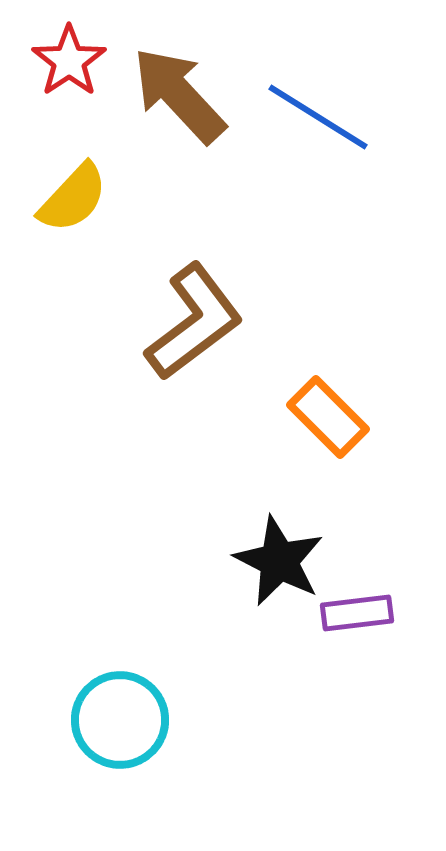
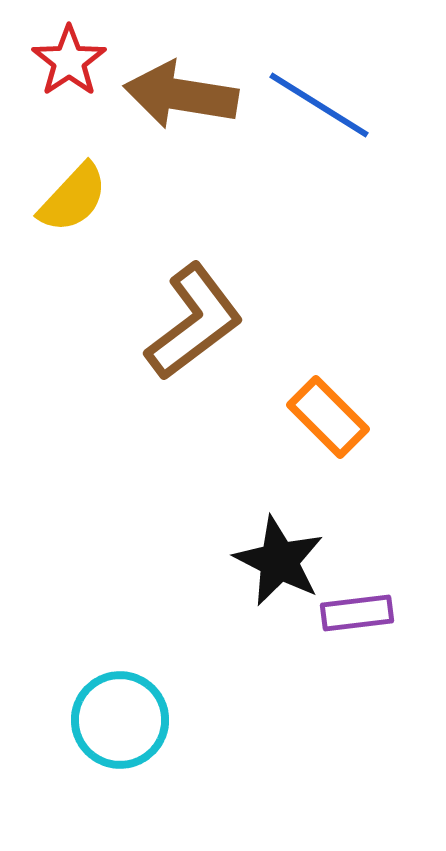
brown arrow: moved 2 px right; rotated 38 degrees counterclockwise
blue line: moved 1 px right, 12 px up
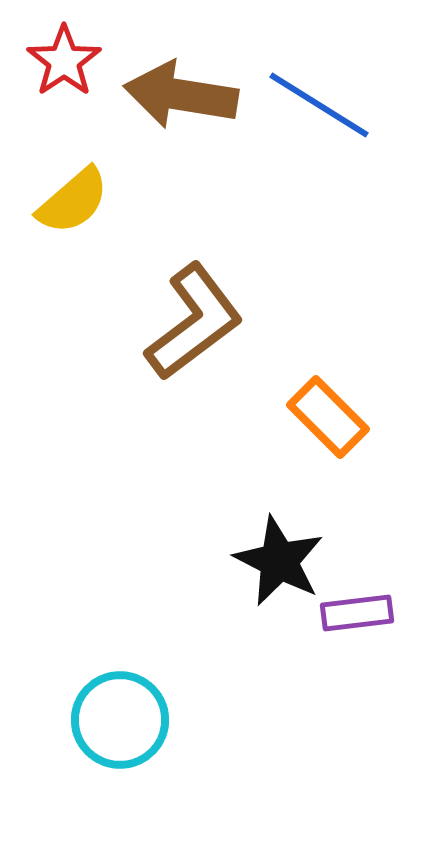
red star: moved 5 px left
yellow semicircle: moved 3 px down; rotated 6 degrees clockwise
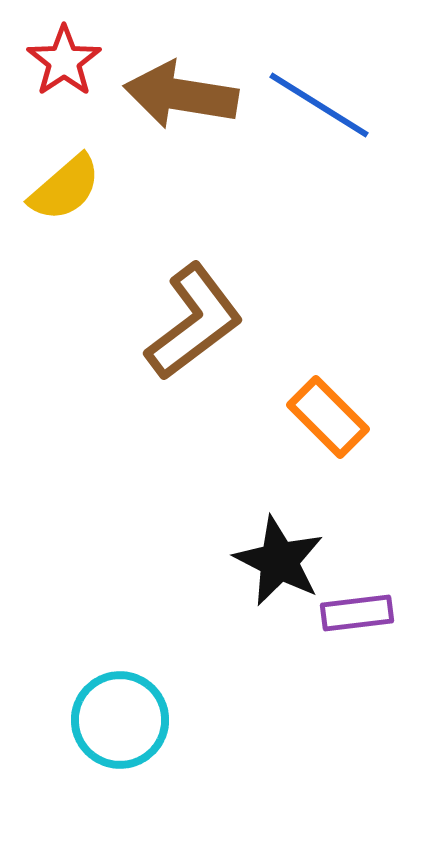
yellow semicircle: moved 8 px left, 13 px up
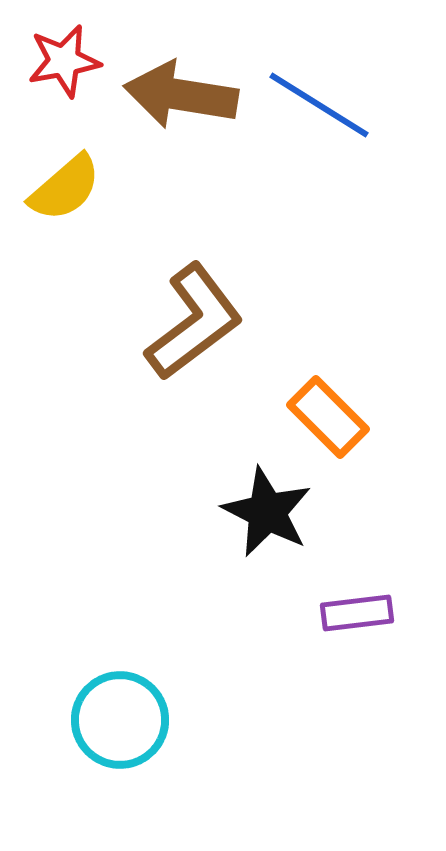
red star: rotated 24 degrees clockwise
black star: moved 12 px left, 49 px up
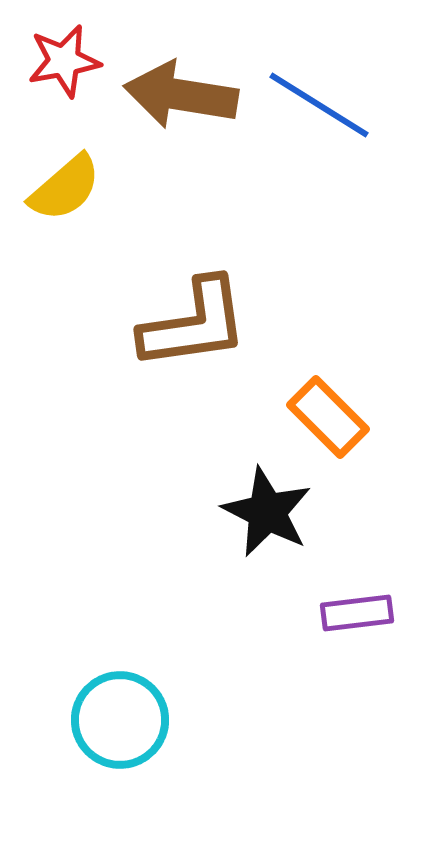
brown L-shape: moved 2 px down; rotated 29 degrees clockwise
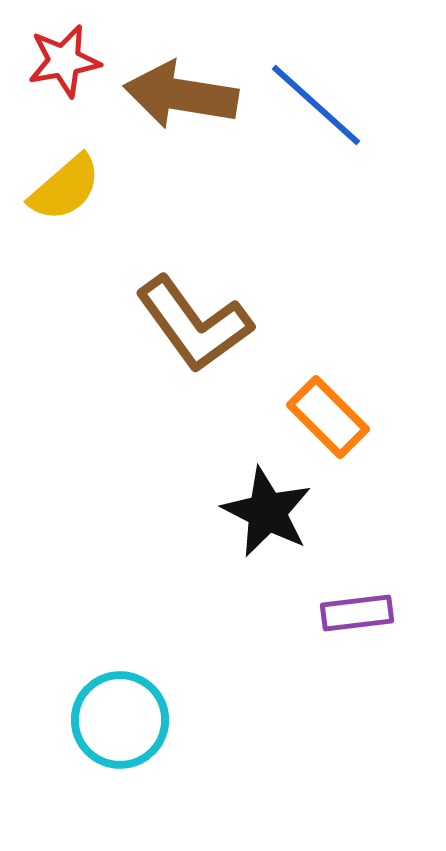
blue line: moved 3 px left; rotated 10 degrees clockwise
brown L-shape: rotated 62 degrees clockwise
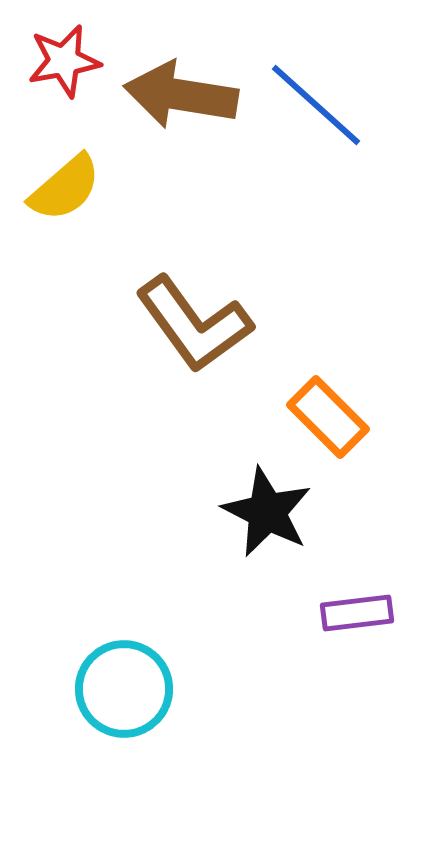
cyan circle: moved 4 px right, 31 px up
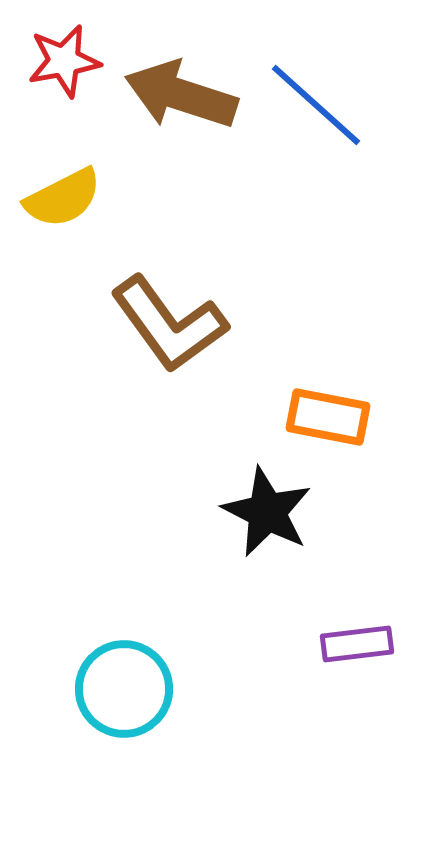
brown arrow: rotated 9 degrees clockwise
yellow semicircle: moved 2 px left, 10 px down; rotated 14 degrees clockwise
brown L-shape: moved 25 px left
orange rectangle: rotated 34 degrees counterclockwise
purple rectangle: moved 31 px down
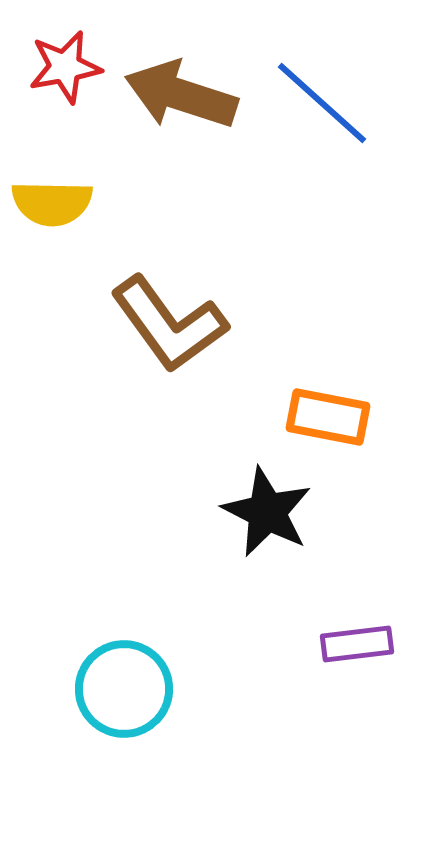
red star: moved 1 px right, 6 px down
blue line: moved 6 px right, 2 px up
yellow semicircle: moved 11 px left, 5 px down; rotated 28 degrees clockwise
